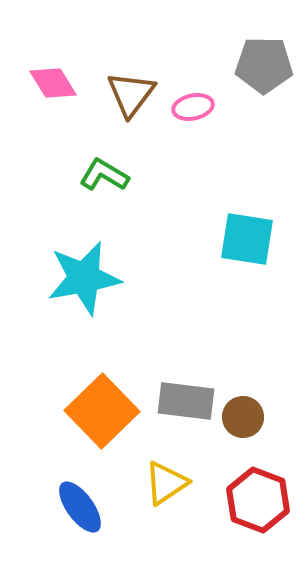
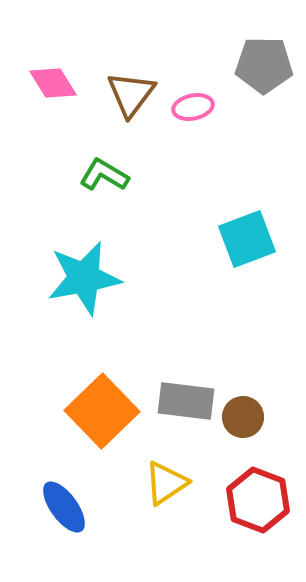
cyan square: rotated 30 degrees counterclockwise
blue ellipse: moved 16 px left
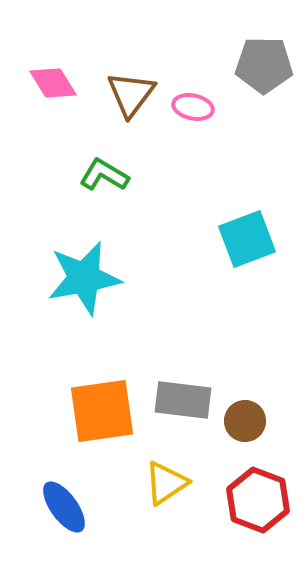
pink ellipse: rotated 24 degrees clockwise
gray rectangle: moved 3 px left, 1 px up
orange square: rotated 36 degrees clockwise
brown circle: moved 2 px right, 4 px down
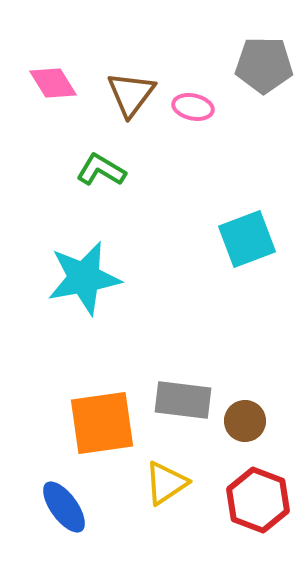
green L-shape: moved 3 px left, 5 px up
orange square: moved 12 px down
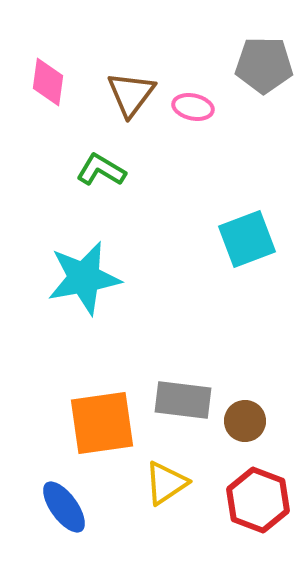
pink diamond: moved 5 px left, 1 px up; rotated 39 degrees clockwise
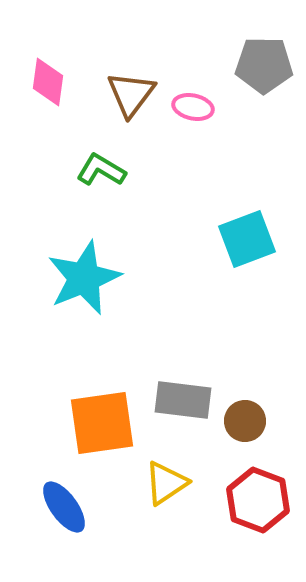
cyan star: rotated 12 degrees counterclockwise
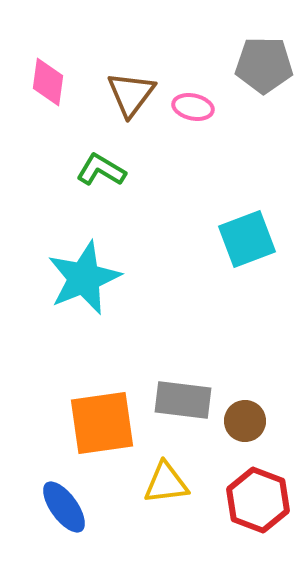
yellow triangle: rotated 27 degrees clockwise
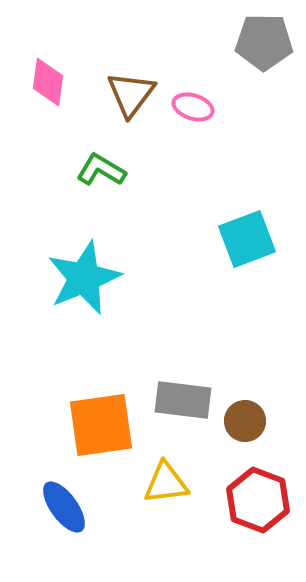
gray pentagon: moved 23 px up
pink ellipse: rotated 6 degrees clockwise
orange square: moved 1 px left, 2 px down
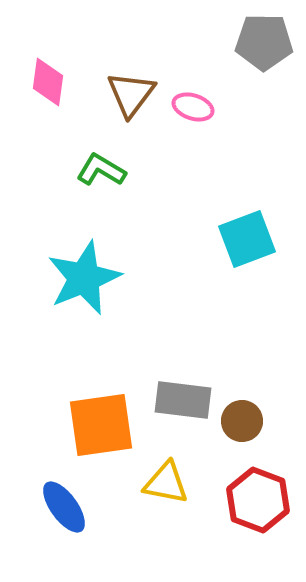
brown circle: moved 3 px left
yellow triangle: rotated 18 degrees clockwise
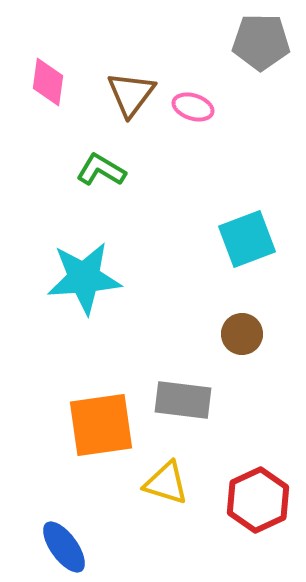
gray pentagon: moved 3 px left
cyan star: rotated 18 degrees clockwise
brown circle: moved 87 px up
yellow triangle: rotated 6 degrees clockwise
red hexagon: rotated 14 degrees clockwise
blue ellipse: moved 40 px down
